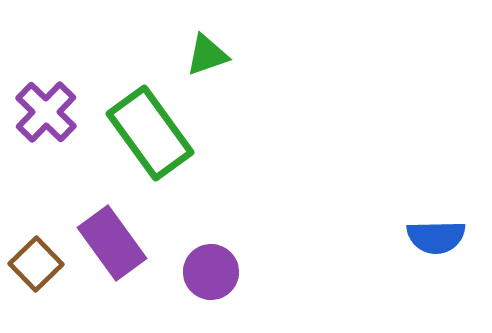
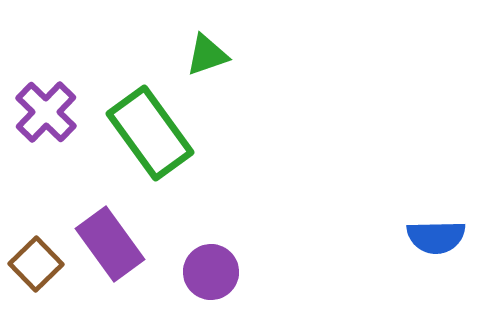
purple rectangle: moved 2 px left, 1 px down
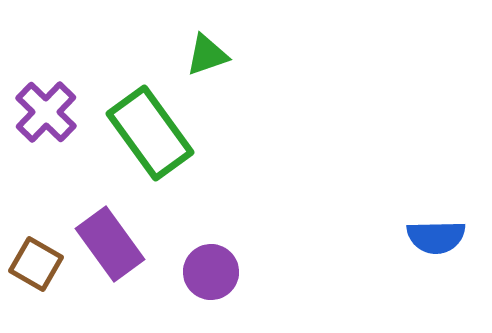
brown square: rotated 16 degrees counterclockwise
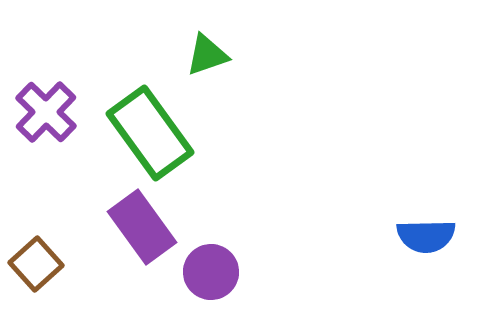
blue semicircle: moved 10 px left, 1 px up
purple rectangle: moved 32 px right, 17 px up
brown square: rotated 18 degrees clockwise
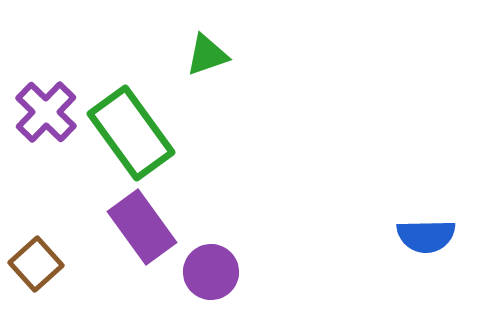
green rectangle: moved 19 px left
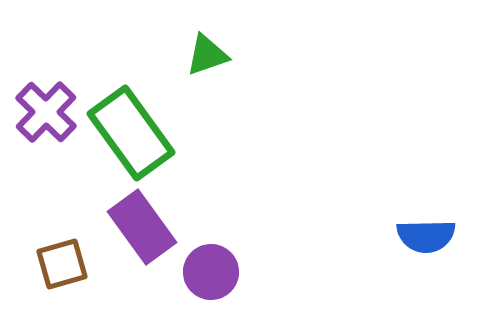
brown square: moved 26 px right; rotated 26 degrees clockwise
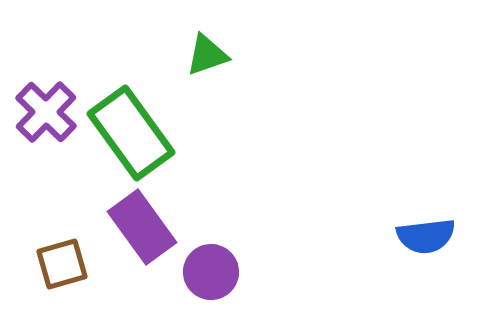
blue semicircle: rotated 6 degrees counterclockwise
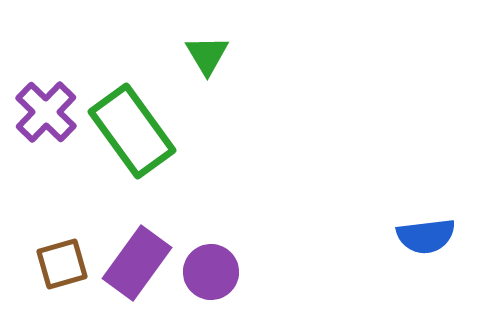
green triangle: rotated 42 degrees counterclockwise
green rectangle: moved 1 px right, 2 px up
purple rectangle: moved 5 px left, 36 px down; rotated 72 degrees clockwise
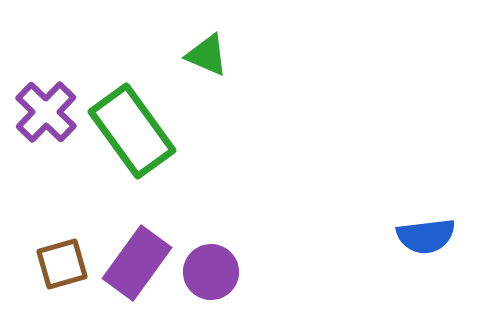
green triangle: rotated 36 degrees counterclockwise
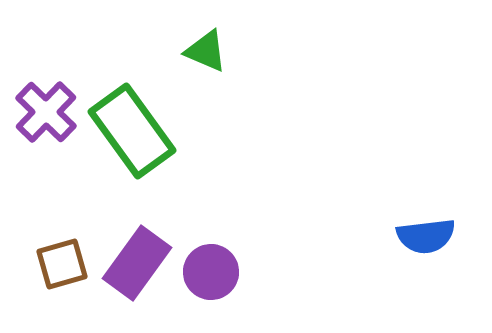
green triangle: moved 1 px left, 4 px up
